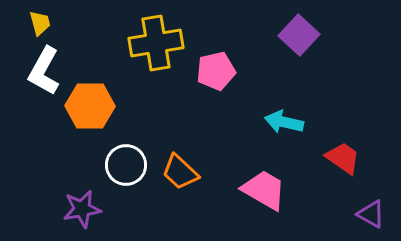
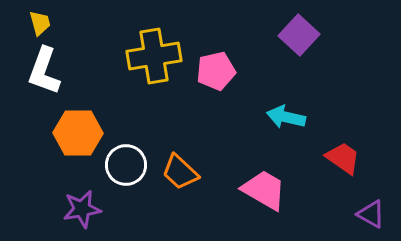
yellow cross: moved 2 px left, 13 px down
white L-shape: rotated 9 degrees counterclockwise
orange hexagon: moved 12 px left, 27 px down
cyan arrow: moved 2 px right, 5 px up
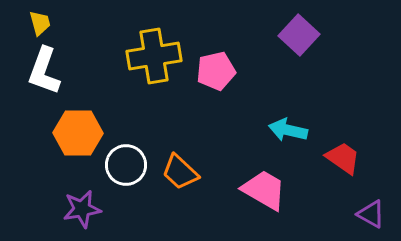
cyan arrow: moved 2 px right, 13 px down
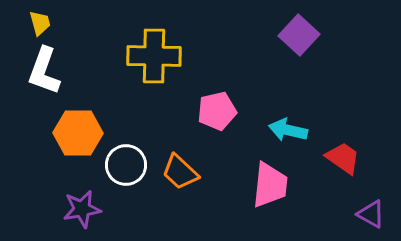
yellow cross: rotated 10 degrees clockwise
pink pentagon: moved 1 px right, 40 px down
pink trapezoid: moved 6 px right, 5 px up; rotated 66 degrees clockwise
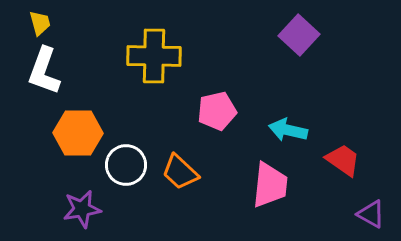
red trapezoid: moved 2 px down
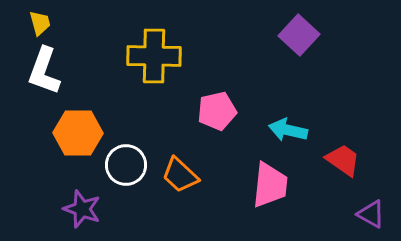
orange trapezoid: moved 3 px down
purple star: rotated 30 degrees clockwise
